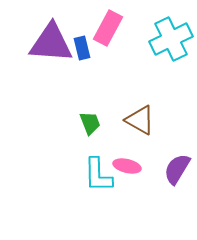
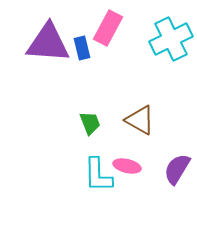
purple triangle: moved 3 px left
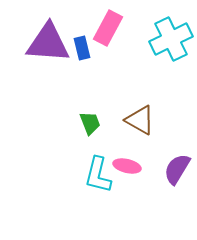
cyan L-shape: rotated 15 degrees clockwise
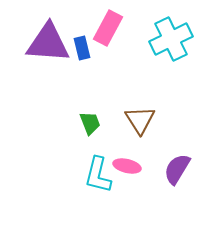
brown triangle: rotated 28 degrees clockwise
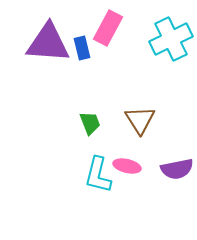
purple semicircle: rotated 132 degrees counterclockwise
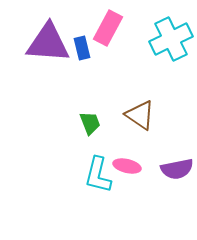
brown triangle: moved 5 px up; rotated 24 degrees counterclockwise
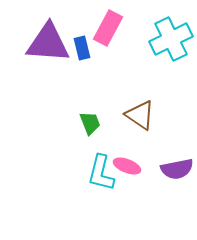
pink ellipse: rotated 8 degrees clockwise
cyan L-shape: moved 3 px right, 2 px up
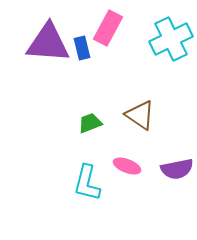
green trapezoid: rotated 90 degrees counterclockwise
cyan L-shape: moved 14 px left, 10 px down
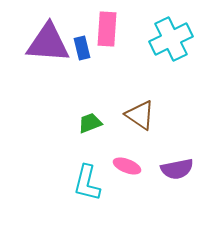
pink rectangle: moved 1 px left, 1 px down; rotated 24 degrees counterclockwise
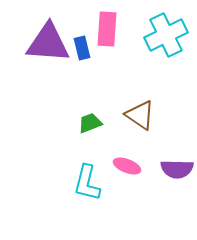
cyan cross: moved 5 px left, 4 px up
purple semicircle: rotated 12 degrees clockwise
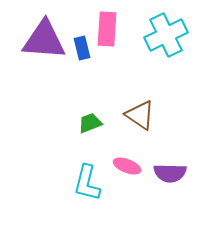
purple triangle: moved 4 px left, 3 px up
purple semicircle: moved 7 px left, 4 px down
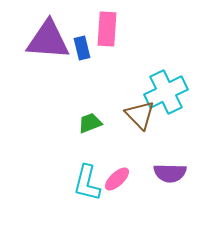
cyan cross: moved 57 px down
purple triangle: moved 4 px right
brown triangle: rotated 12 degrees clockwise
pink ellipse: moved 10 px left, 13 px down; rotated 64 degrees counterclockwise
